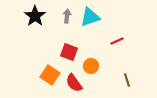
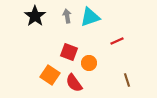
gray arrow: rotated 16 degrees counterclockwise
orange circle: moved 2 px left, 3 px up
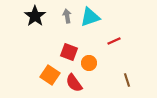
red line: moved 3 px left
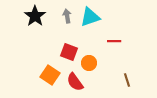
red line: rotated 24 degrees clockwise
red semicircle: moved 1 px right, 1 px up
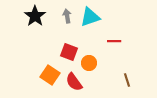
red semicircle: moved 1 px left
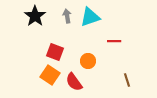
red square: moved 14 px left
orange circle: moved 1 px left, 2 px up
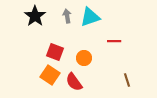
orange circle: moved 4 px left, 3 px up
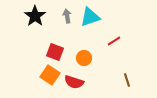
red line: rotated 32 degrees counterclockwise
red semicircle: rotated 36 degrees counterclockwise
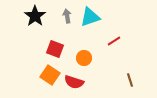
red square: moved 3 px up
brown line: moved 3 px right
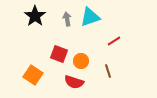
gray arrow: moved 3 px down
red square: moved 4 px right, 5 px down
orange circle: moved 3 px left, 3 px down
orange square: moved 17 px left
brown line: moved 22 px left, 9 px up
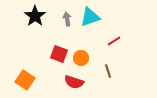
orange circle: moved 3 px up
orange square: moved 8 px left, 5 px down
